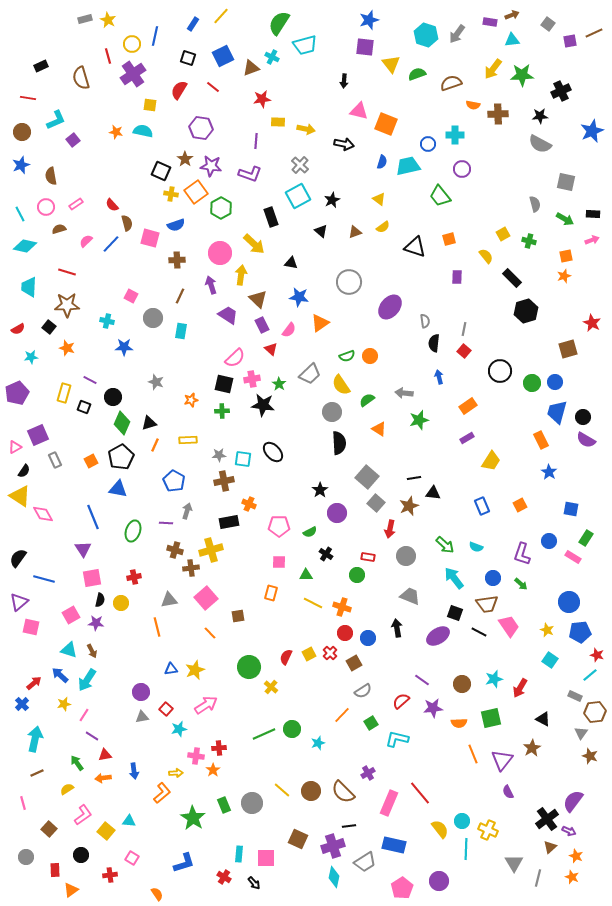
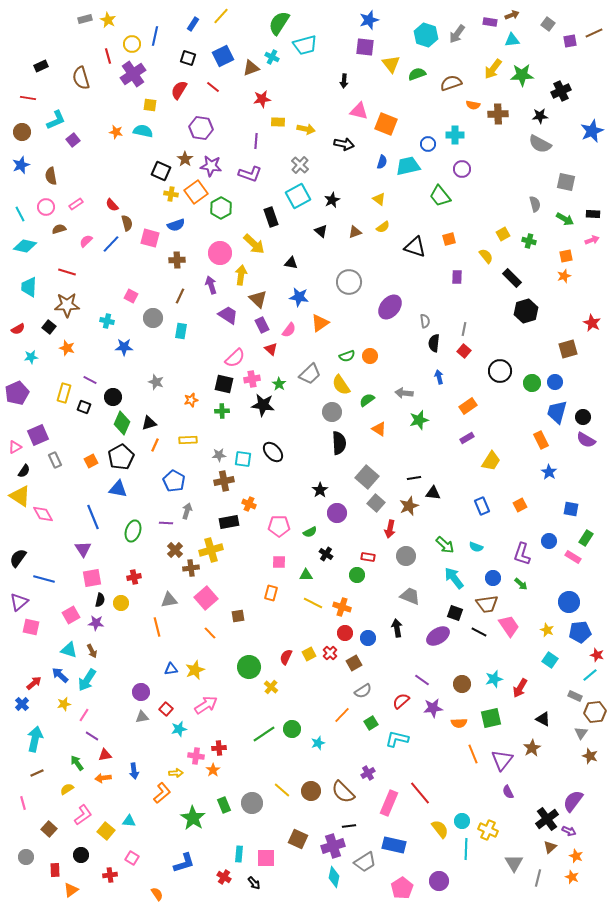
brown cross at (175, 550): rotated 28 degrees clockwise
green line at (264, 734): rotated 10 degrees counterclockwise
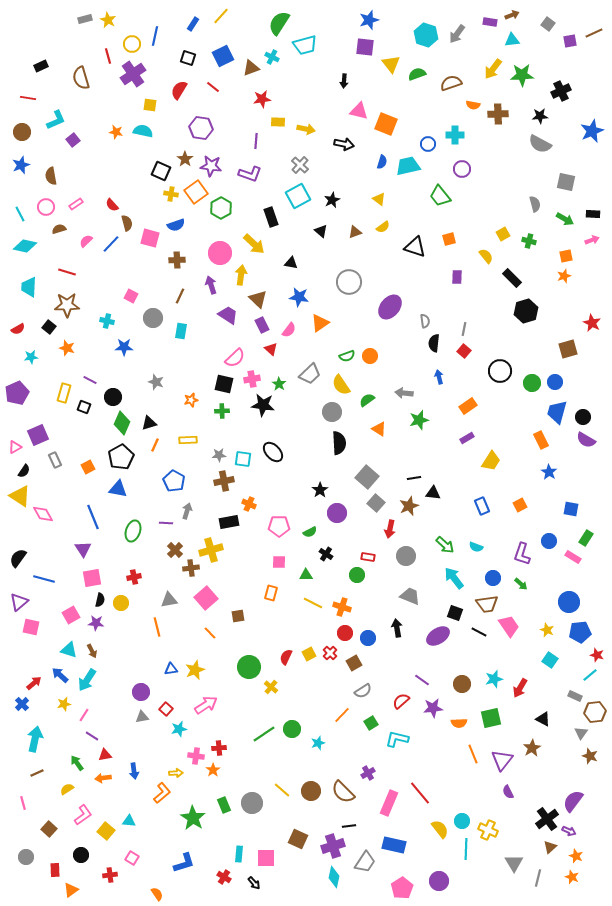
orange square at (91, 461): moved 3 px left, 6 px down
gray trapezoid at (365, 862): rotated 25 degrees counterclockwise
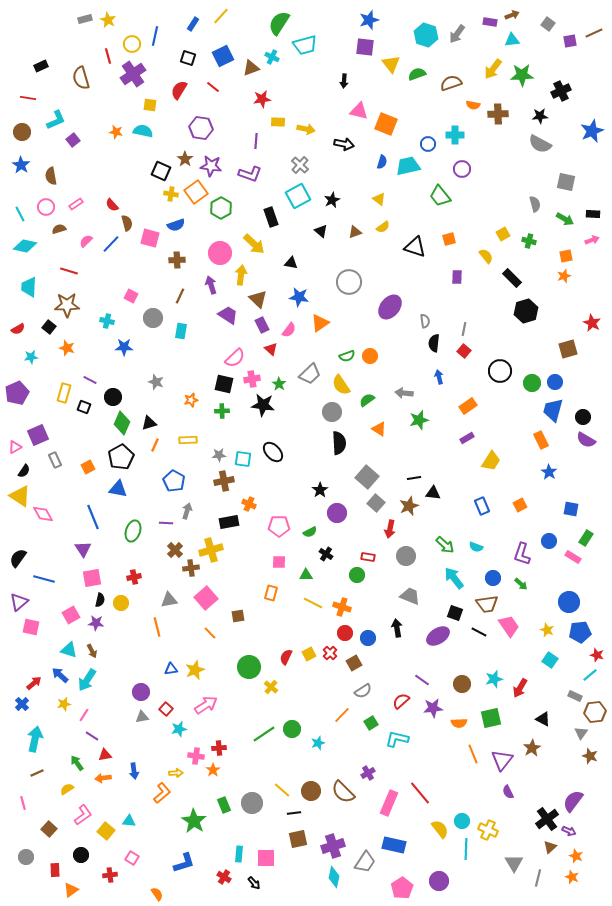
blue star at (21, 165): rotated 18 degrees counterclockwise
red line at (67, 272): moved 2 px right, 1 px up
blue trapezoid at (557, 412): moved 4 px left, 2 px up
green star at (193, 818): moved 1 px right, 3 px down
black line at (349, 826): moved 55 px left, 13 px up
brown square at (298, 839): rotated 36 degrees counterclockwise
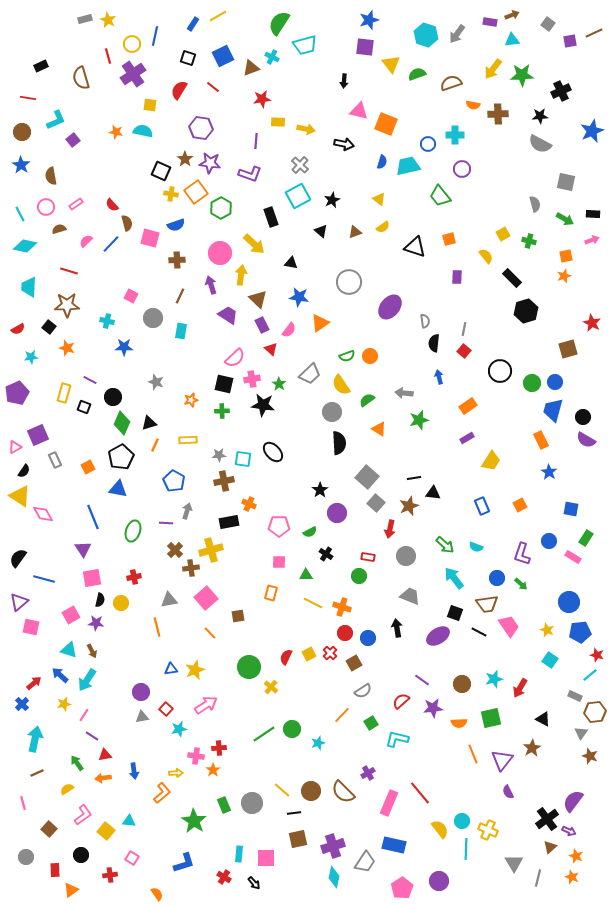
yellow line at (221, 16): moved 3 px left; rotated 18 degrees clockwise
purple star at (211, 166): moved 1 px left, 3 px up
green circle at (357, 575): moved 2 px right, 1 px down
blue circle at (493, 578): moved 4 px right
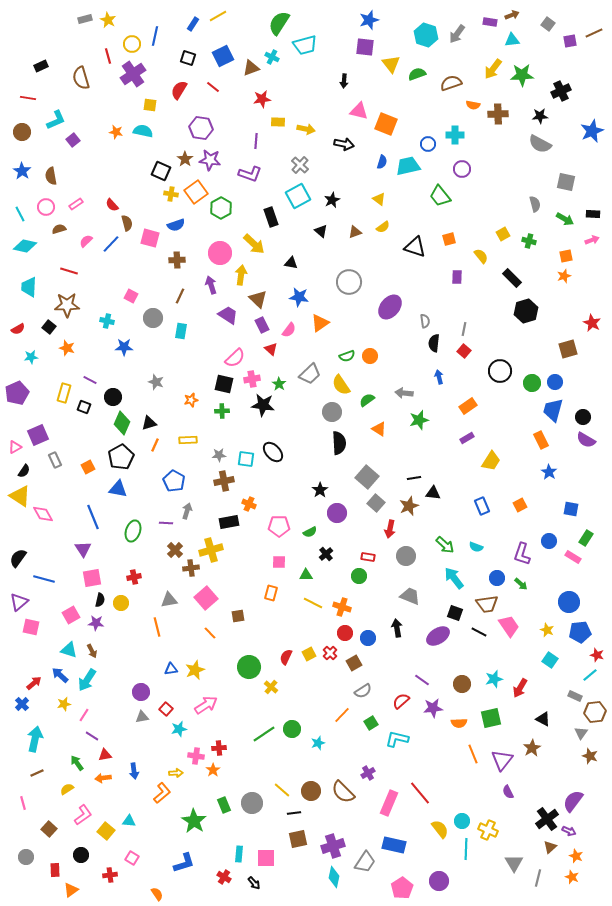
purple star at (210, 163): moved 3 px up
blue star at (21, 165): moved 1 px right, 6 px down
yellow semicircle at (486, 256): moved 5 px left
cyan square at (243, 459): moved 3 px right
black cross at (326, 554): rotated 16 degrees clockwise
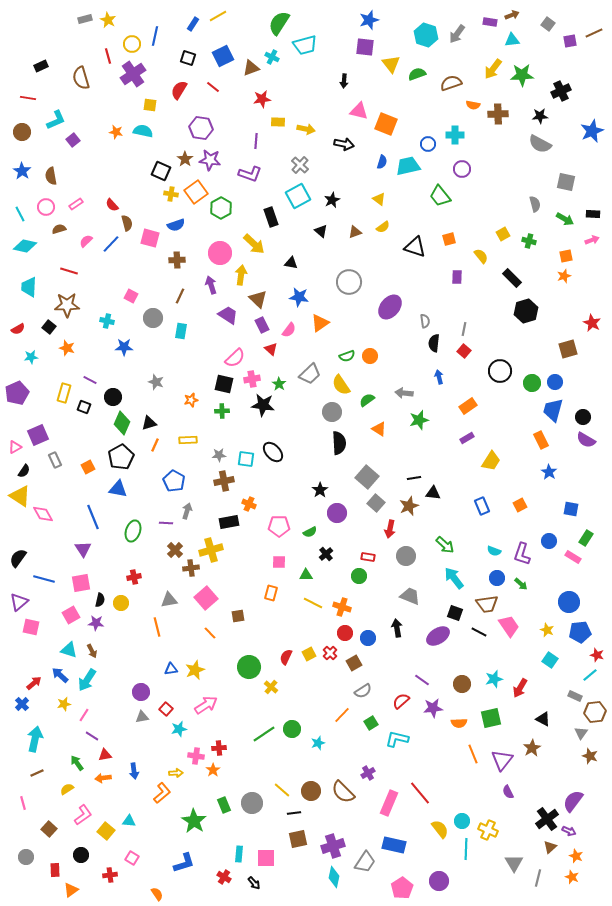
cyan semicircle at (476, 547): moved 18 px right, 4 px down
pink square at (92, 578): moved 11 px left, 5 px down
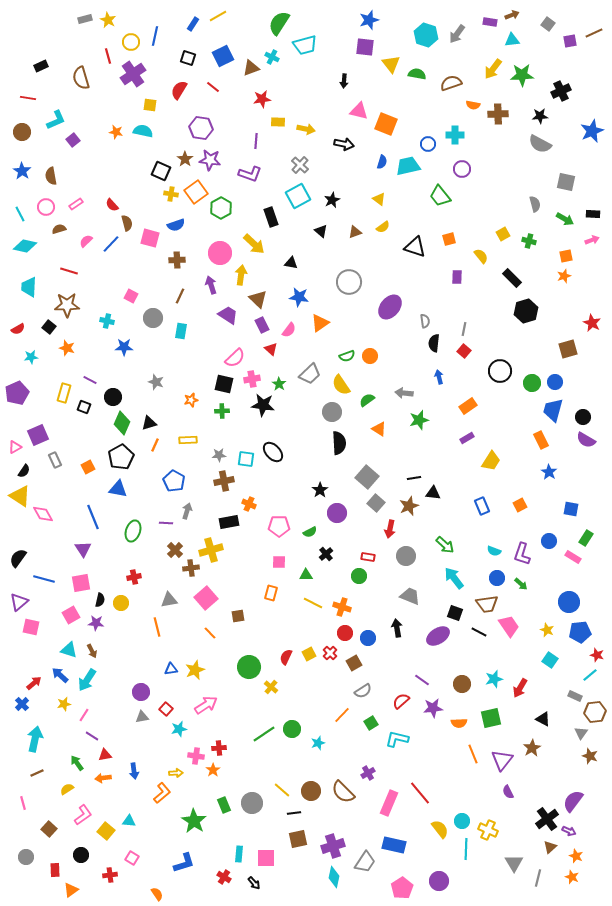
yellow circle at (132, 44): moved 1 px left, 2 px up
green semicircle at (417, 74): rotated 30 degrees clockwise
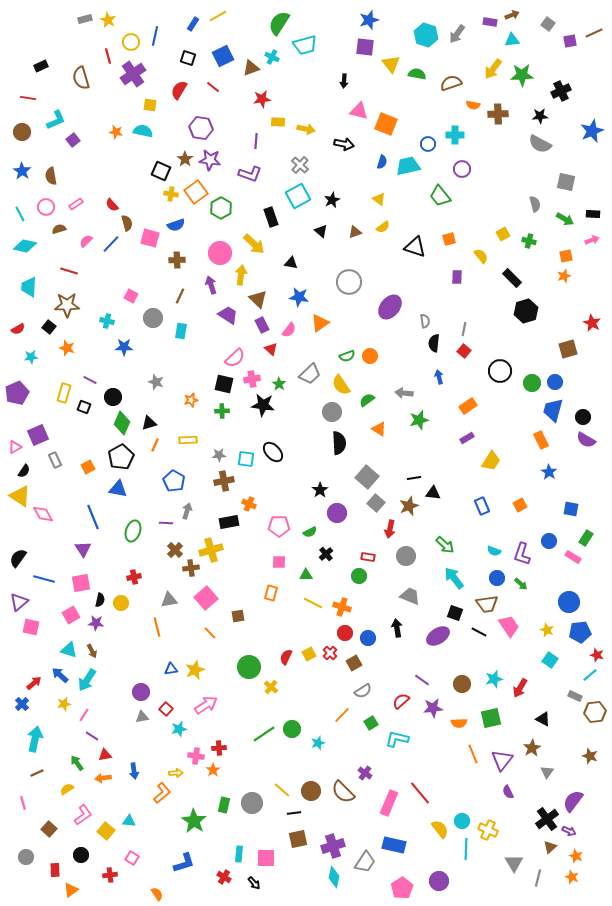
gray triangle at (581, 733): moved 34 px left, 39 px down
purple cross at (368, 773): moved 3 px left; rotated 24 degrees counterclockwise
green rectangle at (224, 805): rotated 35 degrees clockwise
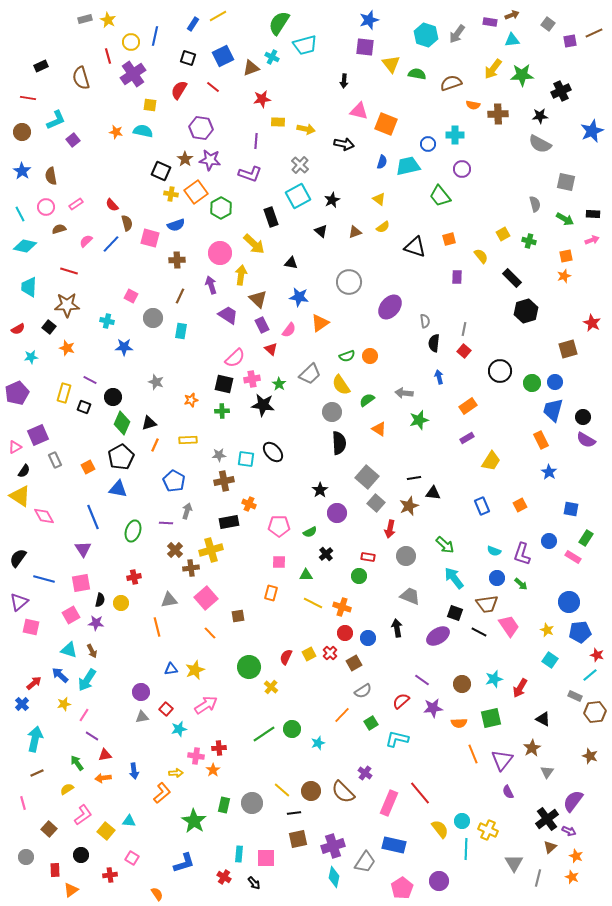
pink diamond at (43, 514): moved 1 px right, 2 px down
